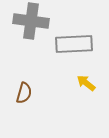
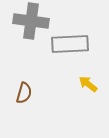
gray rectangle: moved 4 px left
yellow arrow: moved 2 px right, 1 px down
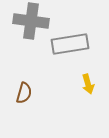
gray rectangle: rotated 6 degrees counterclockwise
yellow arrow: rotated 144 degrees counterclockwise
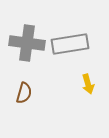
gray cross: moved 4 px left, 22 px down
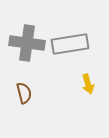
brown semicircle: rotated 30 degrees counterclockwise
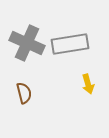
gray cross: rotated 16 degrees clockwise
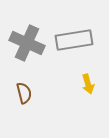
gray rectangle: moved 4 px right, 4 px up
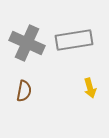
yellow arrow: moved 2 px right, 4 px down
brown semicircle: moved 2 px up; rotated 25 degrees clockwise
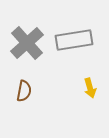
gray cross: rotated 24 degrees clockwise
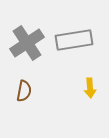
gray cross: rotated 8 degrees clockwise
yellow arrow: rotated 12 degrees clockwise
